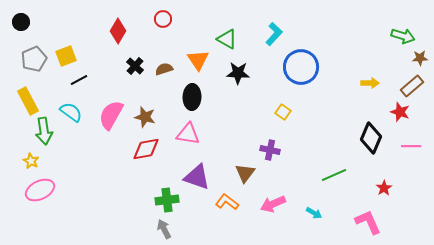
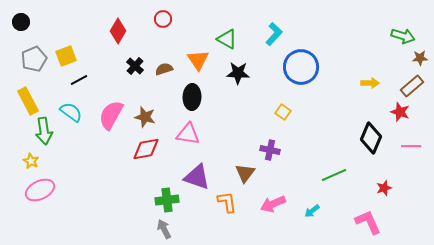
red star at (384, 188): rotated 14 degrees clockwise
orange L-shape at (227, 202): rotated 45 degrees clockwise
cyan arrow at (314, 213): moved 2 px left, 2 px up; rotated 112 degrees clockwise
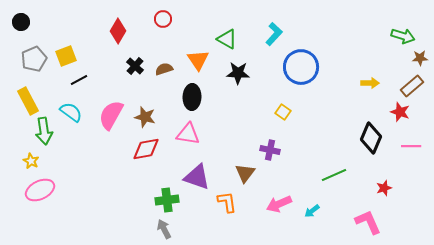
pink arrow at (273, 204): moved 6 px right
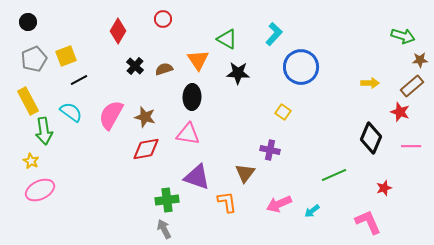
black circle at (21, 22): moved 7 px right
brown star at (420, 58): moved 2 px down
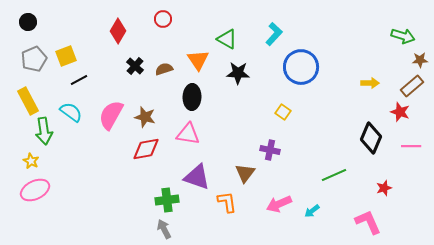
pink ellipse at (40, 190): moved 5 px left
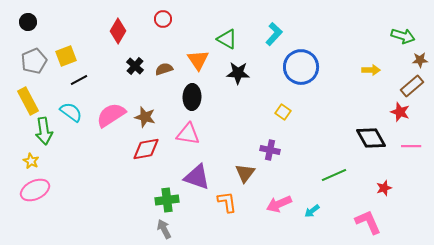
gray pentagon at (34, 59): moved 2 px down
yellow arrow at (370, 83): moved 1 px right, 13 px up
pink semicircle at (111, 115): rotated 28 degrees clockwise
black diamond at (371, 138): rotated 52 degrees counterclockwise
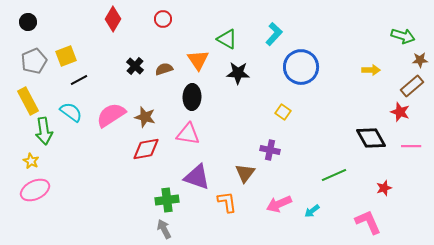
red diamond at (118, 31): moved 5 px left, 12 px up
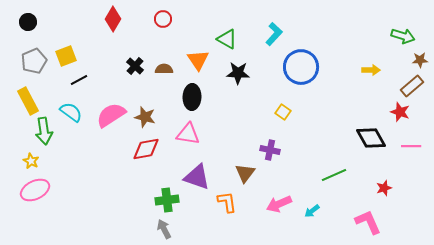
brown semicircle at (164, 69): rotated 18 degrees clockwise
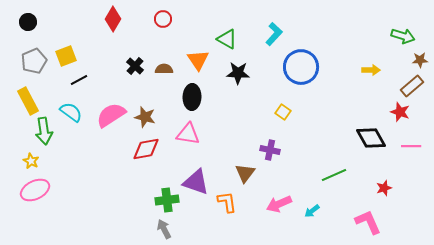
purple triangle at (197, 177): moved 1 px left, 5 px down
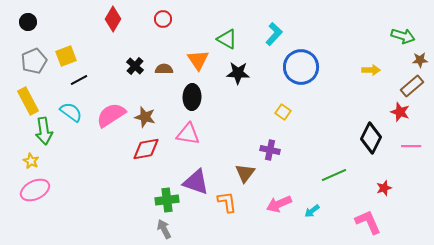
black diamond at (371, 138): rotated 56 degrees clockwise
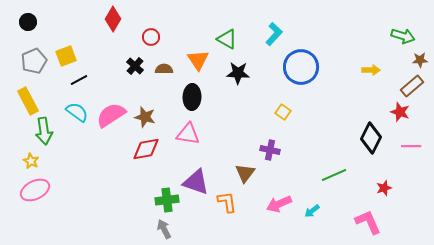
red circle at (163, 19): moved 12 px left, 18 px down
cyan semicircle at (71, 112): moved 6 px right
